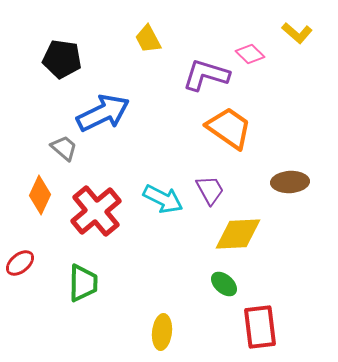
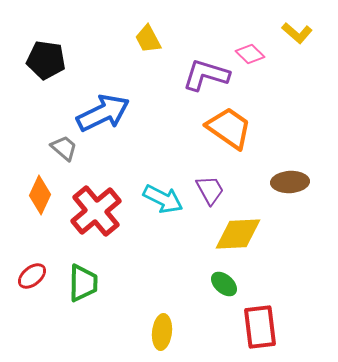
black pentagon: moved 16 px left, 1 px down
red ellipse: moved 12 px right, 13 px down
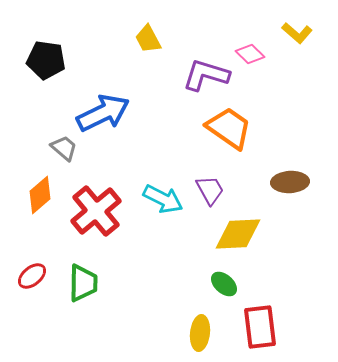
orange diamond: rotated 24 degrees clockwise
yellow ellipse: moved 38 px right, 1 px down
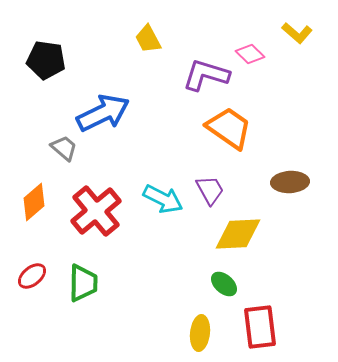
orange diamond: moved 6 px left, 7 px down
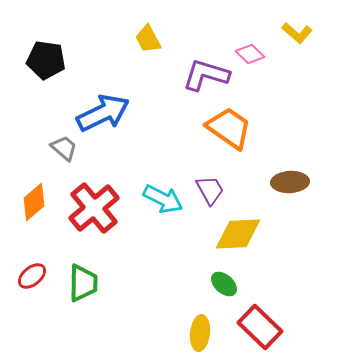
red cross: moved 2 px left, 3 px up
red rectangle: rotated 39 degrees counterclockwise
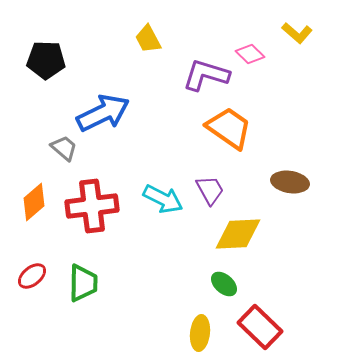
black pentagon: rotated 6 degrees counterclockwise
brown ellipse: rotated 12 degrees clockwise
red cross: moved 2 px left, 2 px up; rotated 33 degrees clockwise
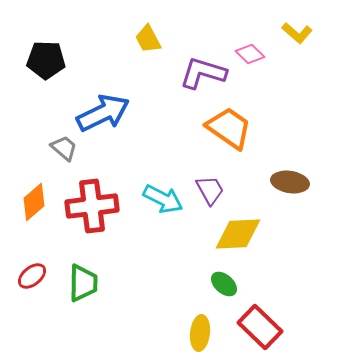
purple L-shape: moved 3 px left, 2 px up
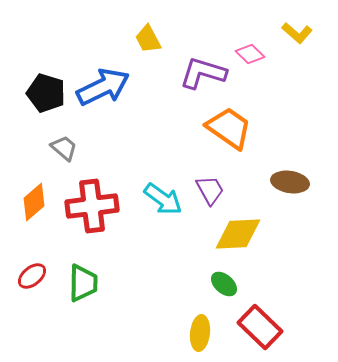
black pentagon: moved 33 px down; rotated 15 degrees clockwise
blue arrow: moved 26 px up
cyan arrow: rotated 9 degrees clockwise
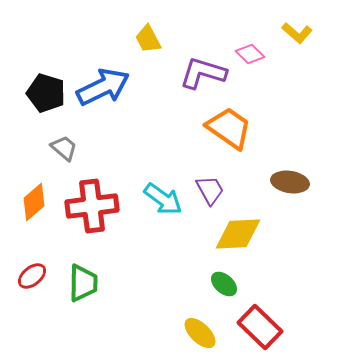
yellow ellipse: rotated 52 degrees counterclockwise
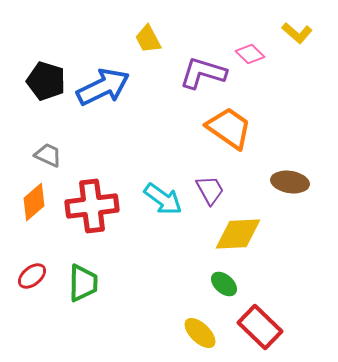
black pentagon: moved 12 px up
gray trapezoid: moved 16 px left, 7 px down; rotated 16 degrees counterclockwise
